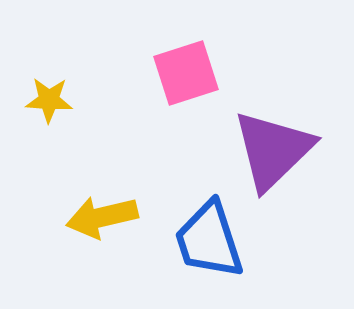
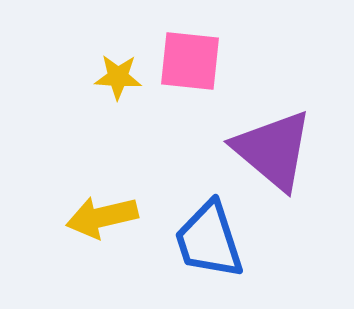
pink square: moved 4 px right, 12 px up; rotated 24 degrees clockwise
yellow star: moved 69 px right, 23 px up
purple triangle: rotated 36 degrees counterclockwise
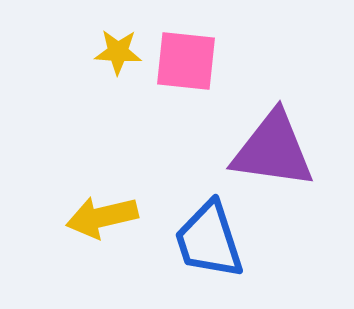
pink square: moved 4 px left
yellow star: moved 25 px up
purple triangle: rotated 32 degrees counterclockwise
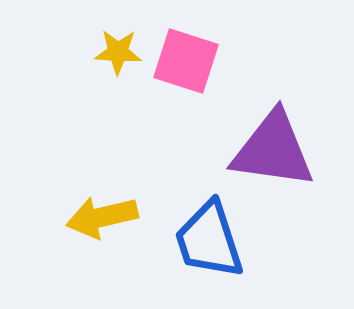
pink square: rotated 12 degrees clockwise
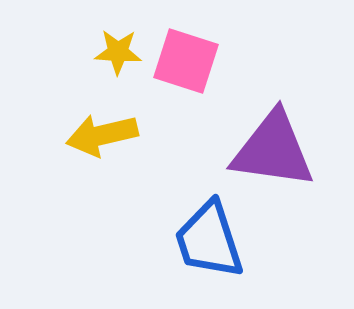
yellow arrow: moved 82 px up
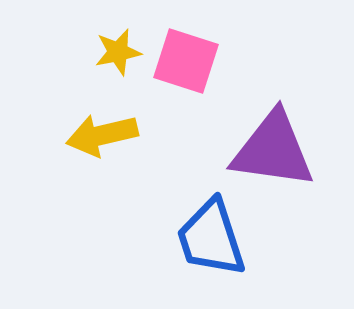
yellow star: rotated 15 degrees counterclockwise
blue trapezoid: moved 2 px right, 2 px up
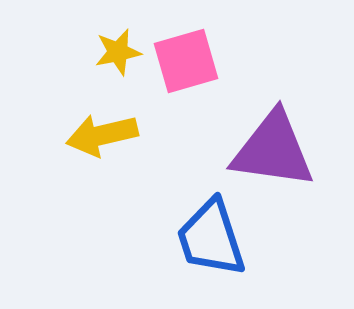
pink square: rotated 34 degrees counterclockwise
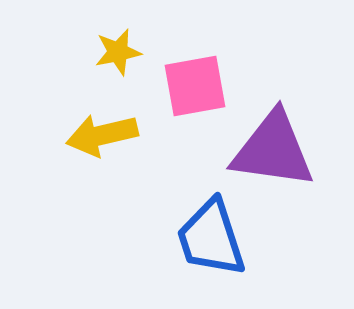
pink square: moved 9 px right, 25 px down; rotated 6 degrees clockwise
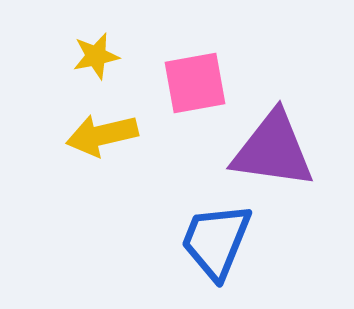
yellow star: moved 22 px left, 4 px down
pink square: moved 3 px up
blue trapezoid: moved 5 px right, 3 px down; rotated 40 degrees clockwise
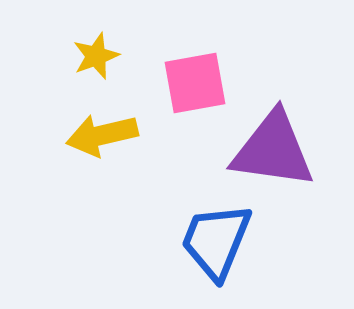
yellow star: rotated 9 degrees counterclockwise
